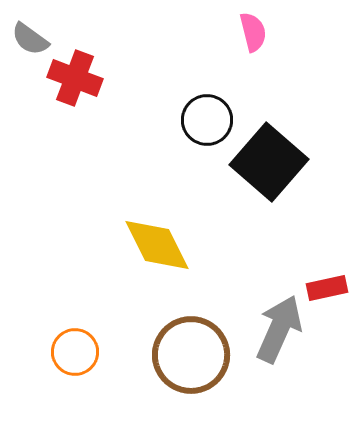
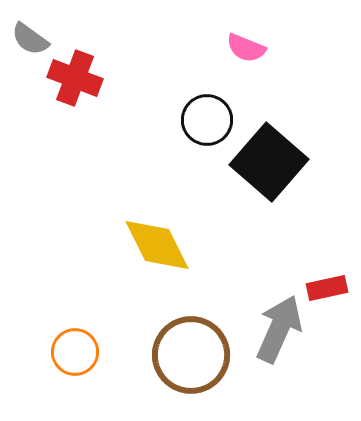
pink semicircle: moved 7 px left, 16 px down; rotated 126 degrees clockwise
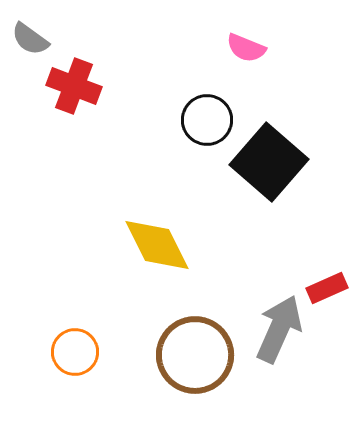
red cross: moved 1 px left, 8 px down
red rectangle: rotated 12 degrees counterclockwise
brown circle: moved 4 px right
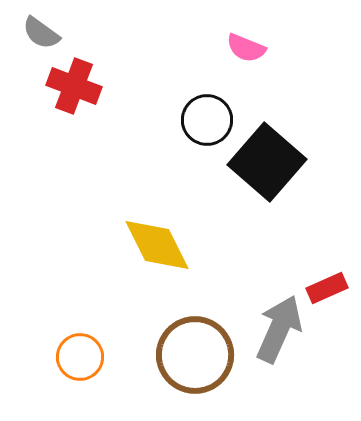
gray semicircle: moved 11 px right, 6 px up
black square: moved 2 px left
orange circle: moved 5 px right, 5 px down
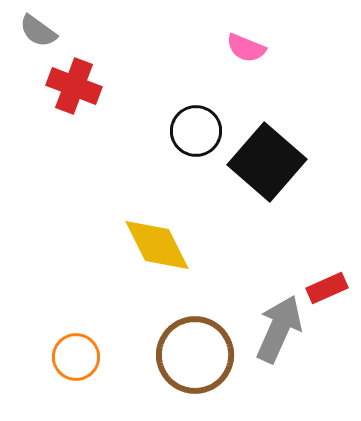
gray semicircle: moved 3 px left, 2 px up
black circle: moved 11 px left, 11 px down
orange circle: moved 4 px left
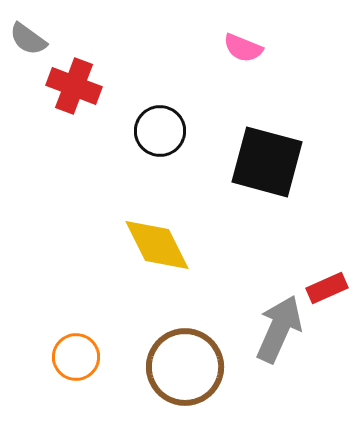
gray semicircle: moved 10 px left, 8 px down
pink semicircle: moved 3 px left
black circle: moved 36 px left
black square: rotated 26 degrees counterclockwise
brown circle: moved 10 px left, 12 px down
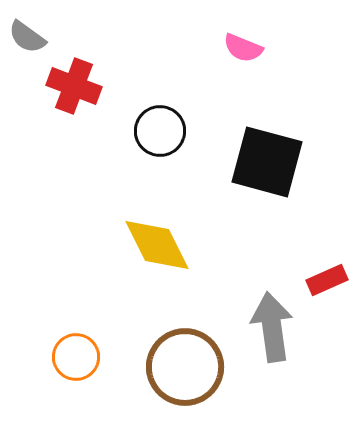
gray semicircle: moved 1 px left, 2 px up
red rectangle: moved 8 px up
gray arrow: moved 7 px left, 2 px up; rotated 32 degrees counterclockwise
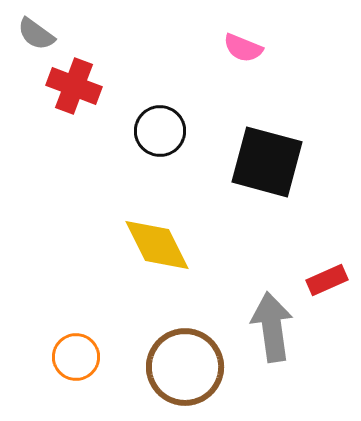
gray semicircle: moved 9 px right, 3 px up
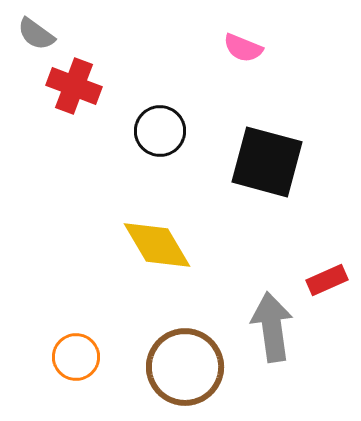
yellow diamond: rotated 4 degrees counterclockwise
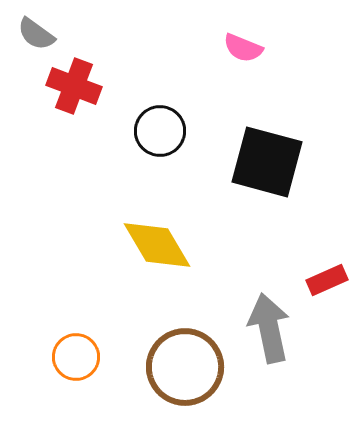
gray arrow: moved 3 px left, 1 px down; rotated 4 degrees counterclockwise
